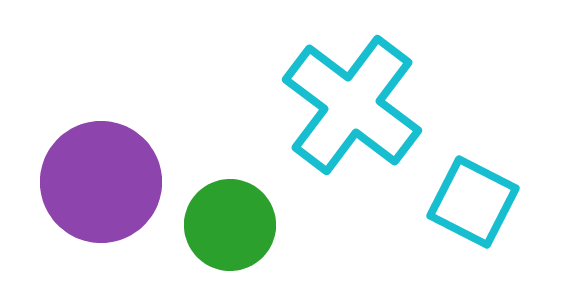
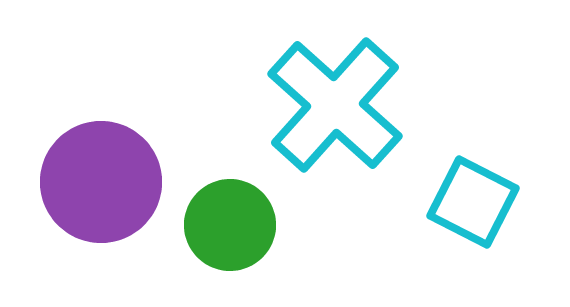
cyan cross: moved 17 px left; rotated 5 degrees clockwise
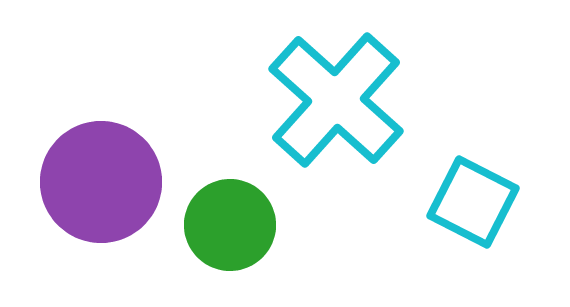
cyan cross: moved 1 px right, 5 px up
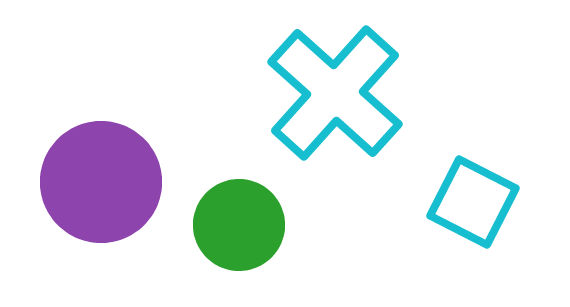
cyan cross: moved 1 px left, 7 px up
green circle: moved 9 px right
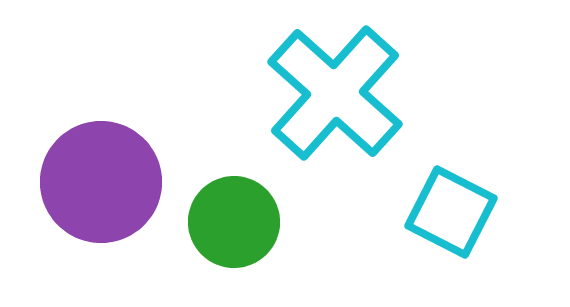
cyan square: moved 22 px left, 10 px down
green circle: moved 5 px left, 3 px up
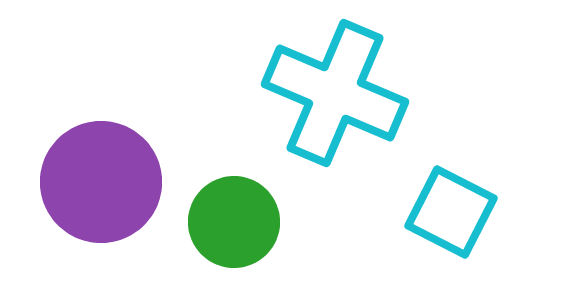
cyan cross: rotated 19 degrees counterclockwise
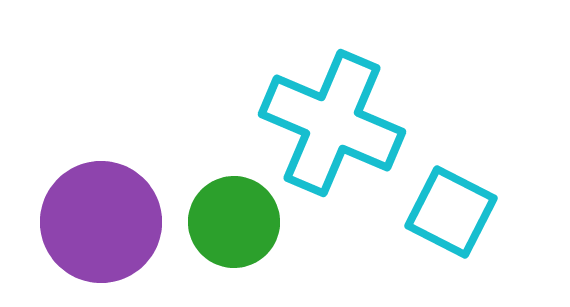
cyan cross: moved 3 px left, 30 px down
purple circle: moved 40 px down
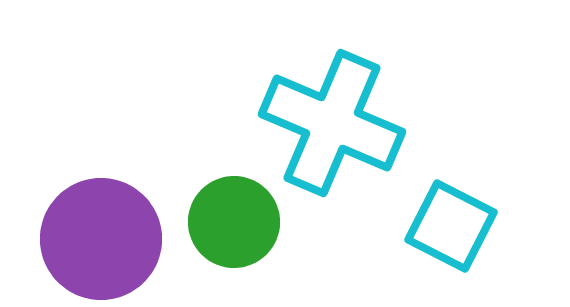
cyan square: moved 14 px down
purple circle: moved 17 px down
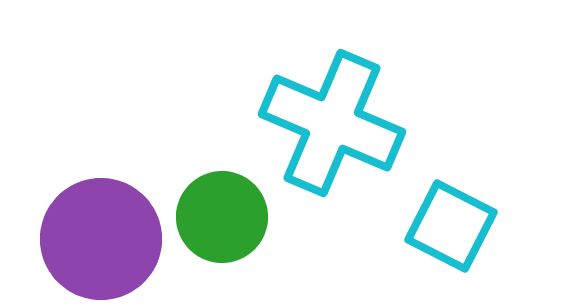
green circle: moved 12 px left, 5 px up
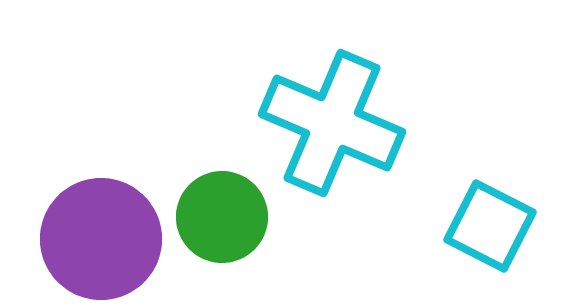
cyan square: moved 39 px right
